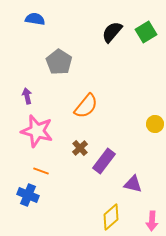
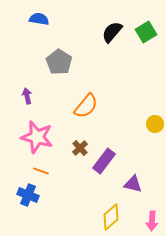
blue semicircle: moved 4 px right
pink star: moved 6 px down
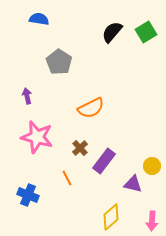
orange semicircle: moved 5 px right, 2 px down; rotated 24 degrees clockwise
yellow circle: moved 3 px left, 42 px down
orange line: moved 26 px right, 7 px down; rotated 42 degrees clockwise
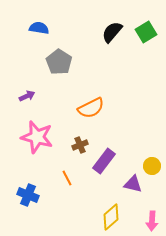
blue semicircle: moved 9 px down
purple arrow: rotated 77 degrees clockwise
brown cross: moved 3 px up; rotated 21 degrees clockwise
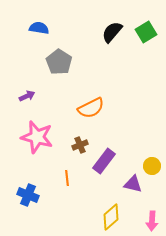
orange line: rotated 21 degrees clockwise
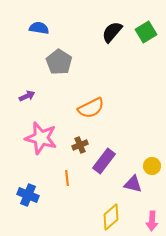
pink star: moved 4 px right, 1 px down
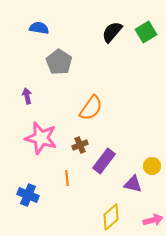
purple arrow: rotated 77 degrees counterclockwise
orange semicircle: rotated 28 degrees counterclockwise
pink arrow: moved 1 px right, 1 px up; rotated 108 degrees counterclockwise
